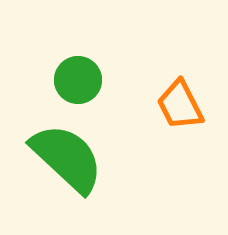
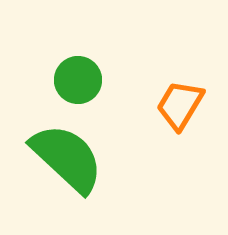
orange trapezoid: rotated 58 degrees clockwise
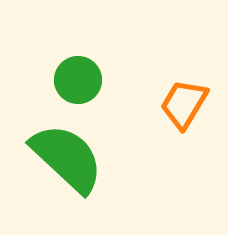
orange trapezoid: moved 4 px right, 1 px up
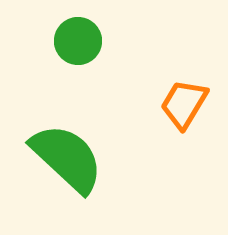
green circle: moved 39 px up
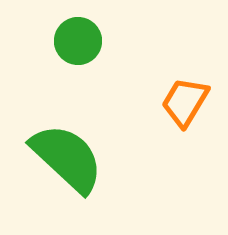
orange trapezoid: moved 1 px right, 2 px up
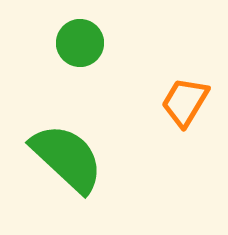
green circle: moved 2 px right, 2 px down
